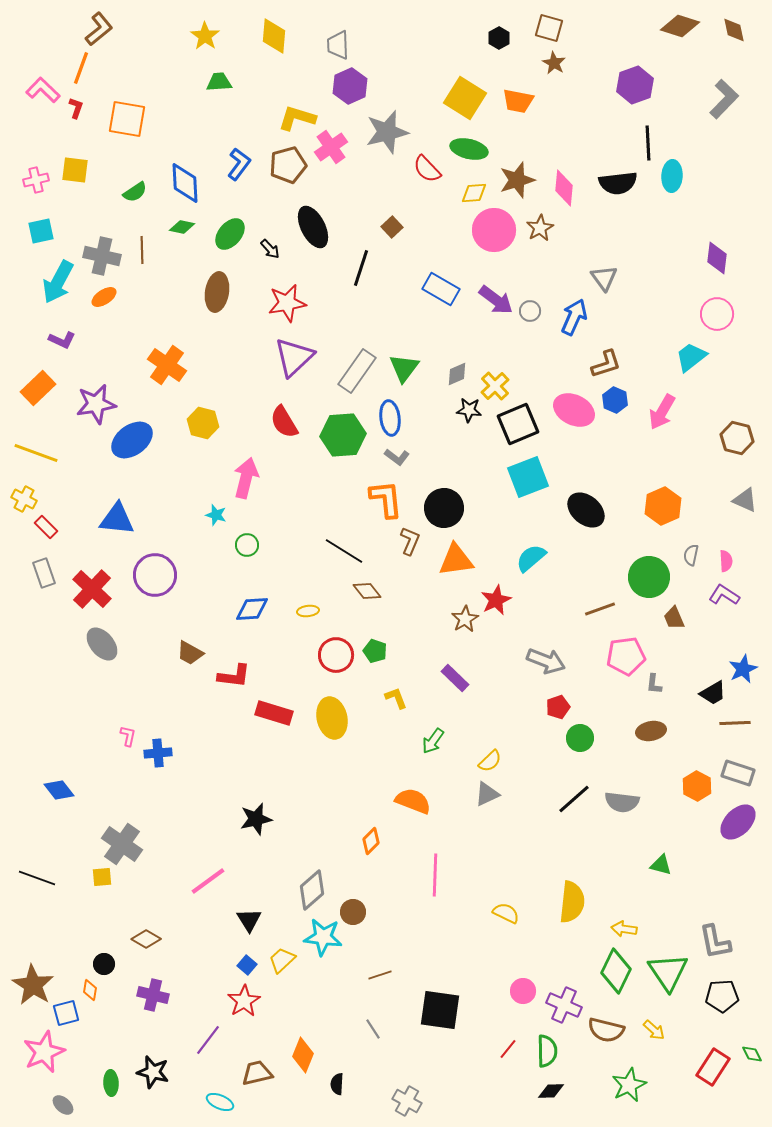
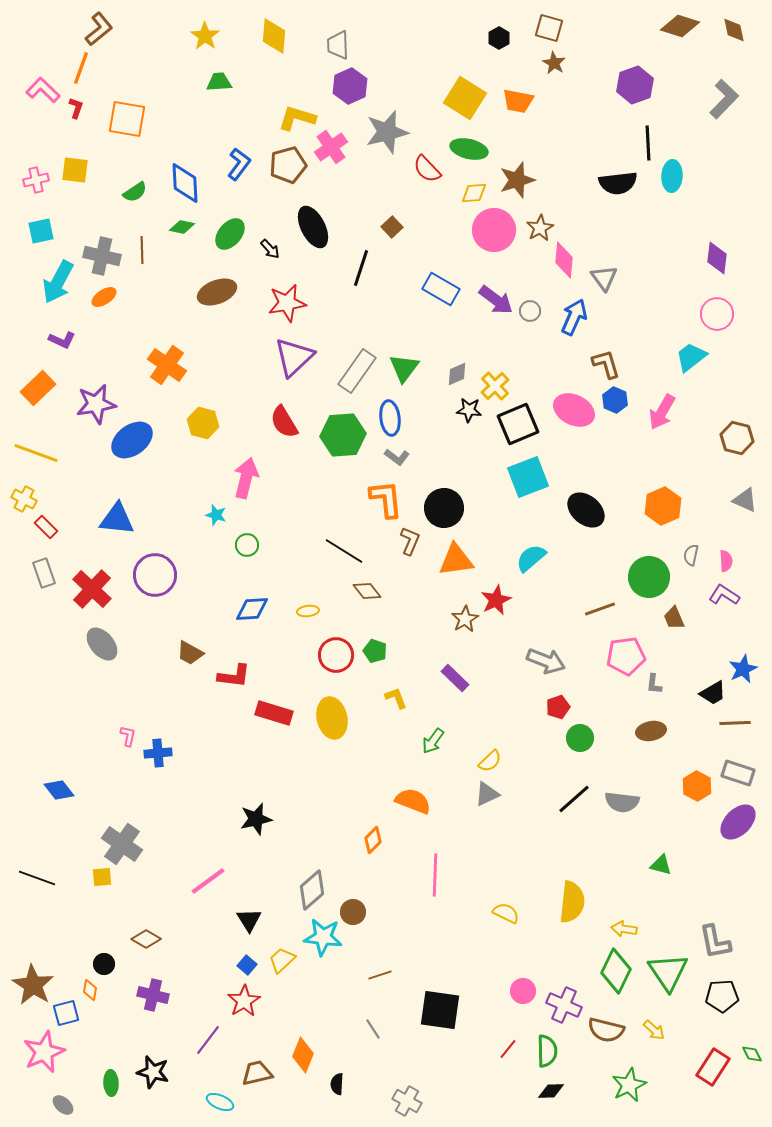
pink diamond at (564, 188): moved 72 px down
brown ellipse at (217, 292): rotated 60 degrees clockwise
brown L-shape at (606, 364): rotated 88 degrees counterclockwise
orange diamond at (371, 841): moved 2 px right, 1 px up
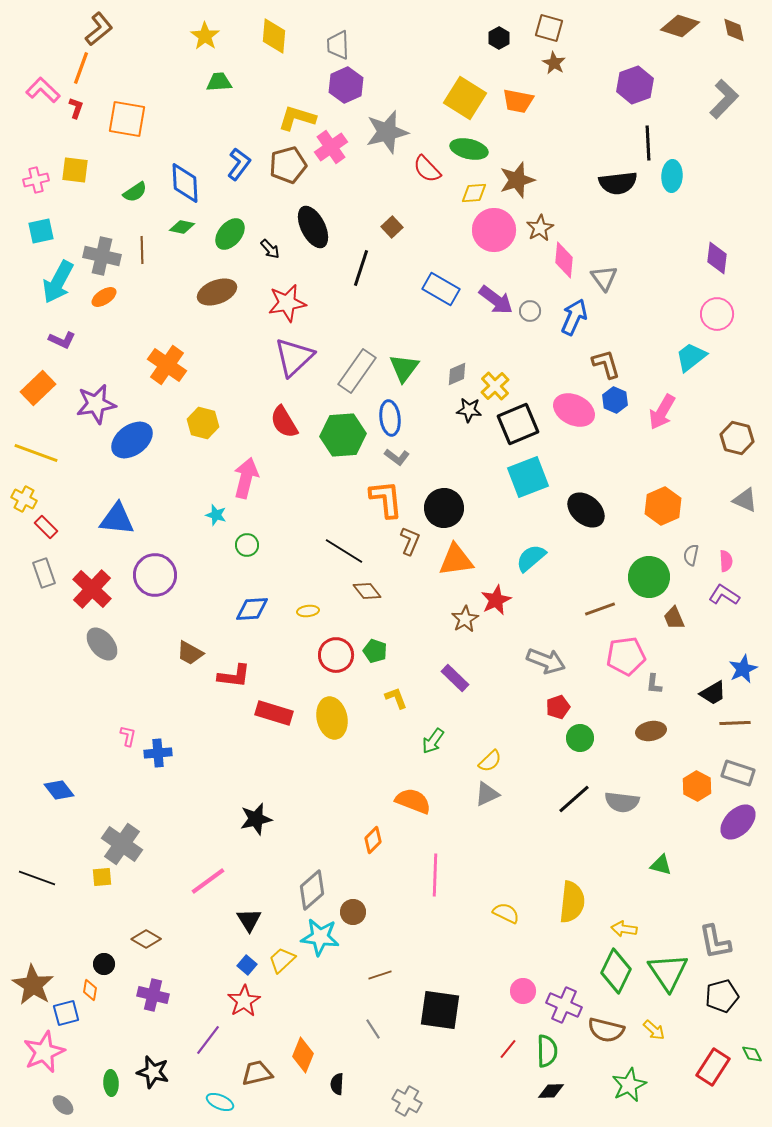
purple hexagon at (350, 86): moved 4 px left, 1 px up
cyan star at (323, 937): moved 3 px left
black pentagon at (722, 996): rotated 12 degrees counterclockwise
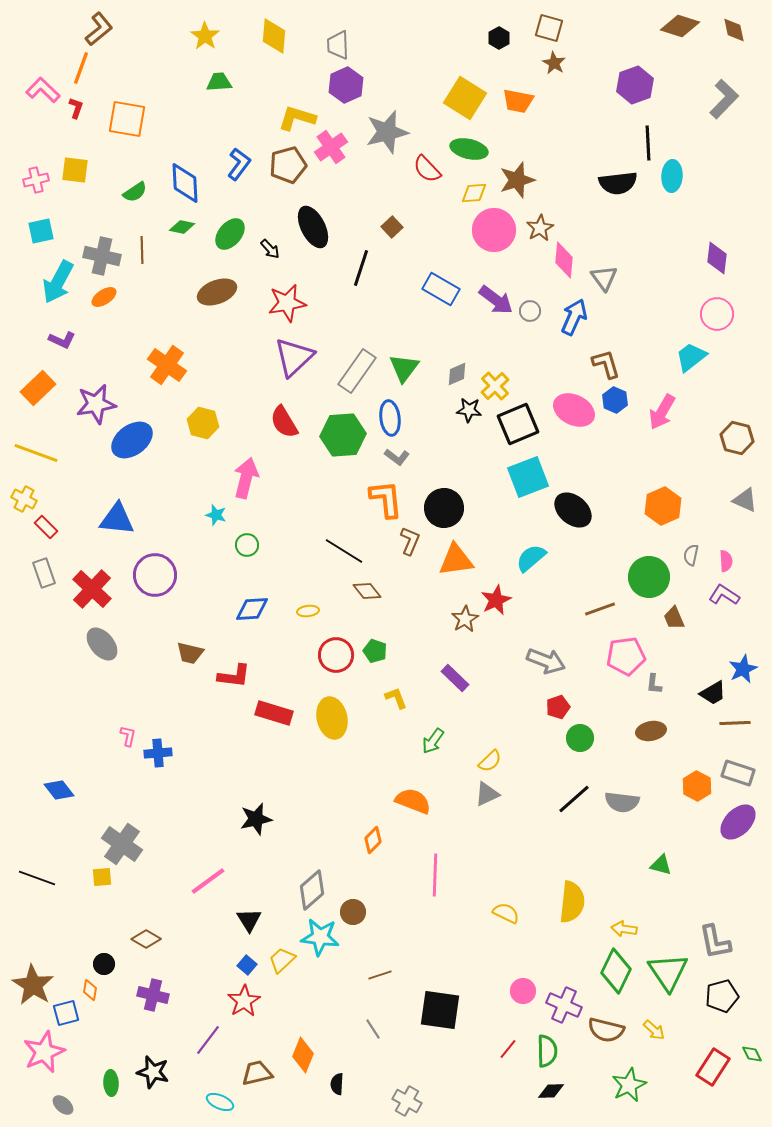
black ellipse at (586, 510): moved 13 px left
brown trapezoid at (190, 653): rotated 16 degrees counterclockwise
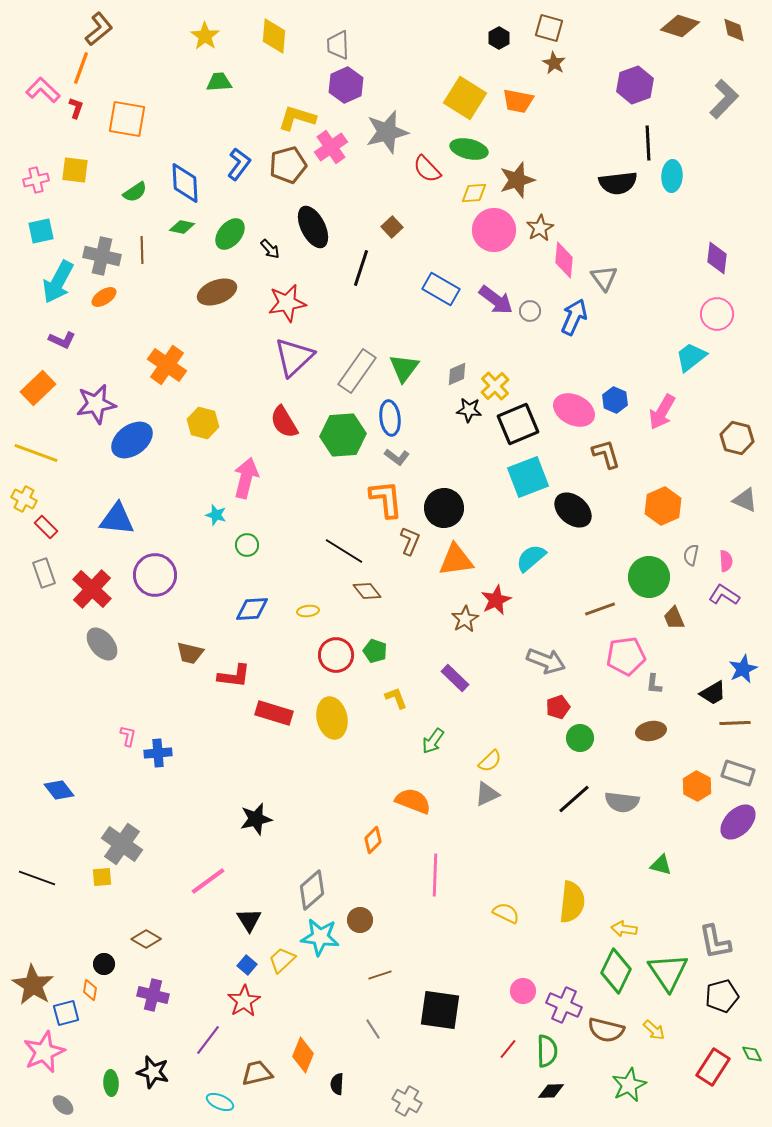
brown L-shape at (606, 364): moved 90 px down
brown circle at (353, 912): moved 7 px right, 8 px down
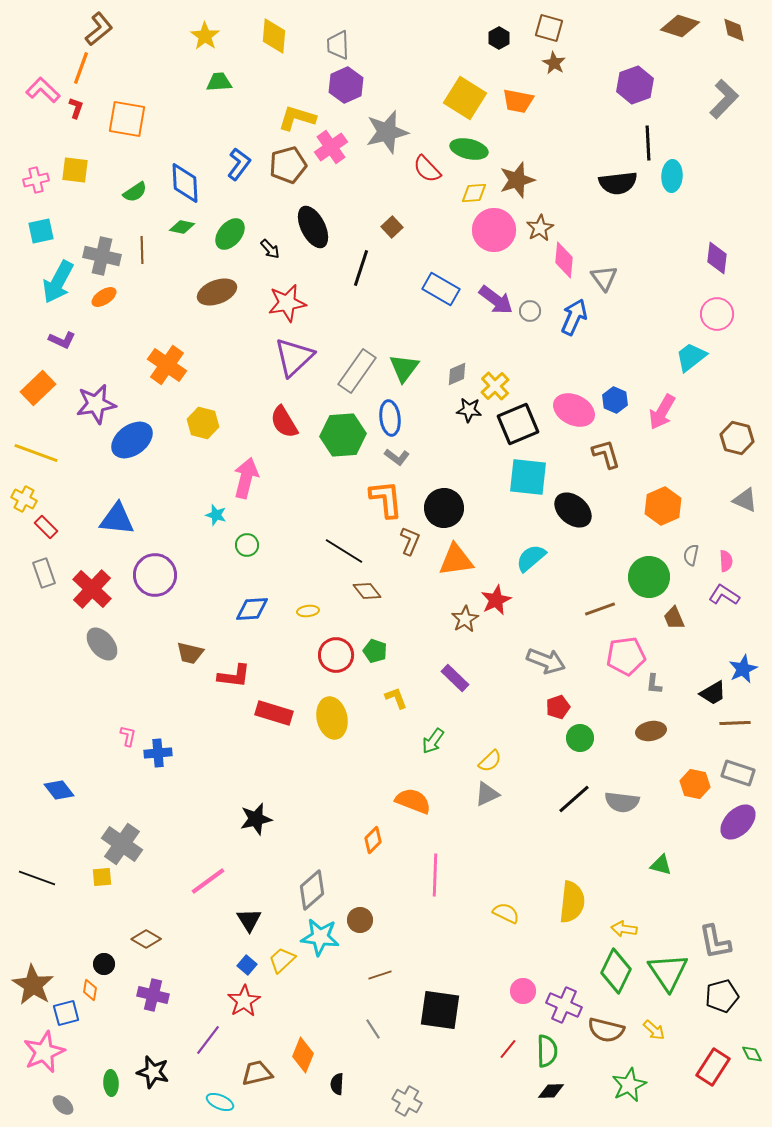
cyan square at (528, 477): rotated 27 degrees clockwise
orange hexagon at (697, 786): moved 2 px left, 2 px up; rotated 16 degrees counterclockwise
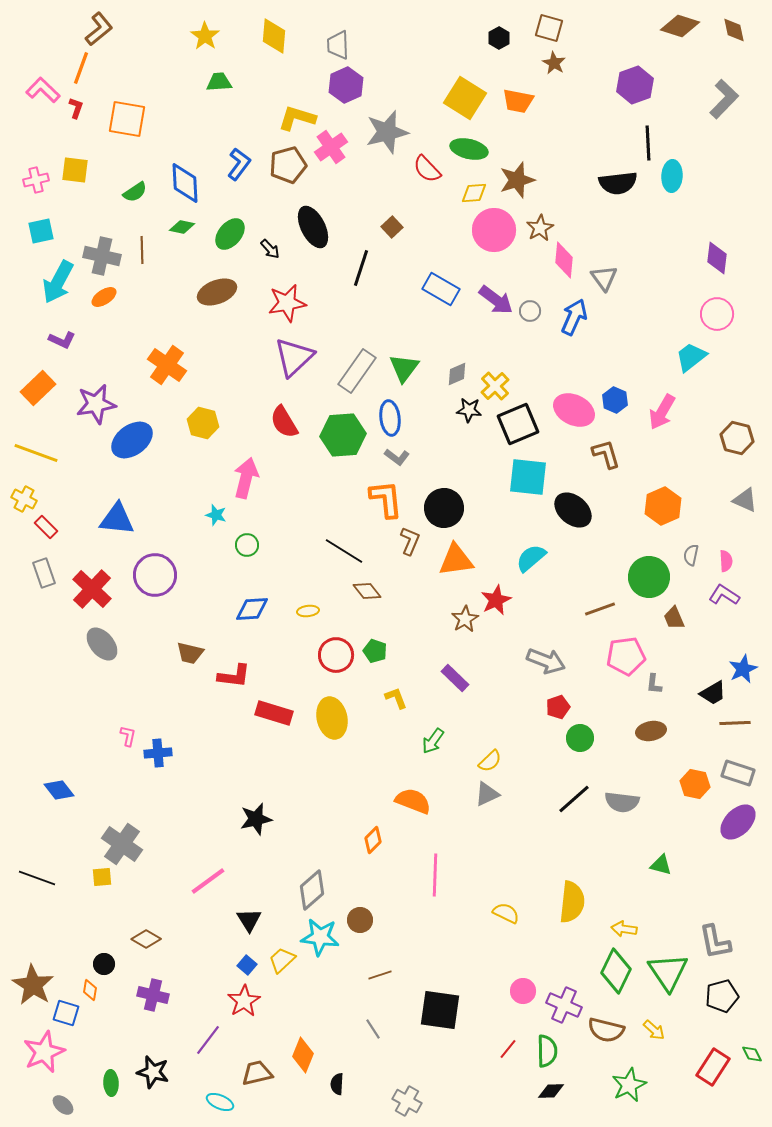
blue square at (66, 1013): rotated 32 degrees clockwise
